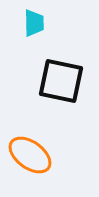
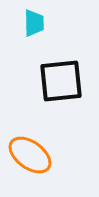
black square: rotated 18 degrees counterclockwise
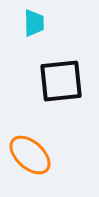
orange ellipse: rotated 6 degrees clockwise
